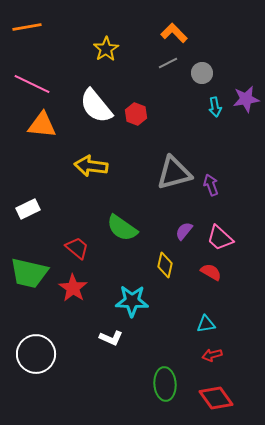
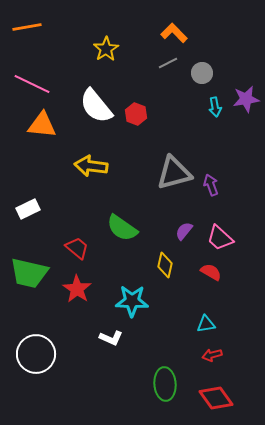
red star: moved 4 px right, 1 px down
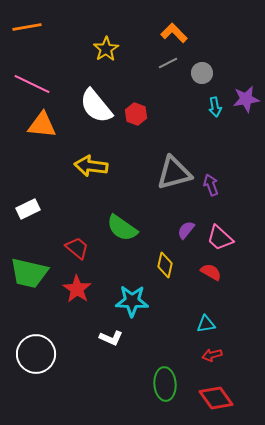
purple semicircle: moved 2 px right, 1 px up
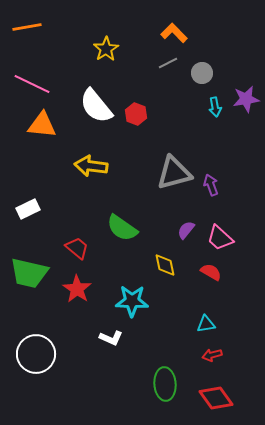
yellow diamond: rotated 25 degrees counterclockwise
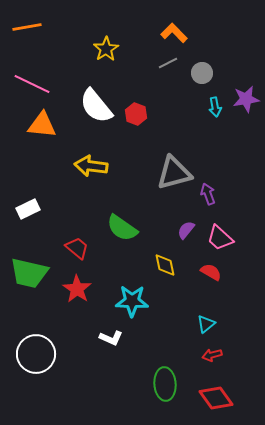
purple arrow: moved 3 px left, 9 px down
cyan triangle: rotated 30 degrees counterclockwise
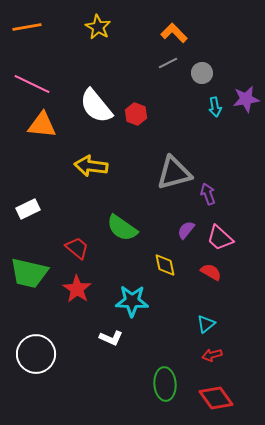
yellow star: moved 8 px left, 22 px up; rotated 10 degrees counterclockwise
